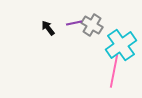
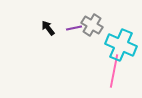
purple line: moved 5 px down
cyan cross: rotated 32 degrees counterclockwise
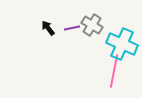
purple line: moved 2 px left
cyan cross: moved 1 px right, 1 px up
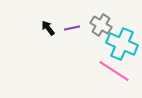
gray cross: moved 9 px right
pink line: rotated 68 degrees counterclockwise
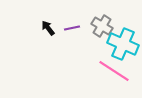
gray cross: moved 1 px right, 1 px down
cyan cross: moved 1 px right
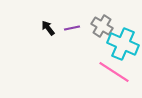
pink line: moved 1 px down
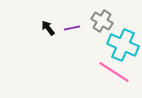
gray cross: moved 5 px up
cyan cross: moved 1 px down
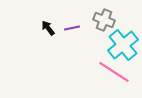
gray cross: moved 2 px right, 1 px up; rotated 10 degrees counterclockwise
cyan cross: rotated 28 degrees clockwise
